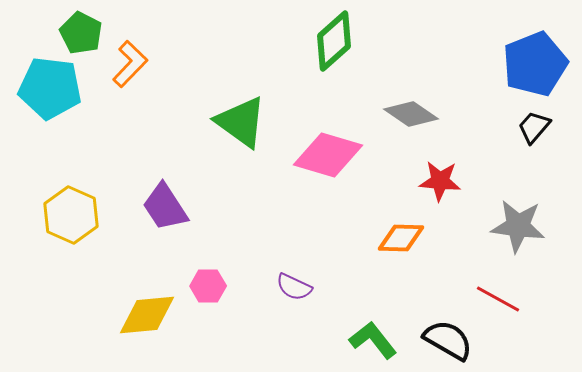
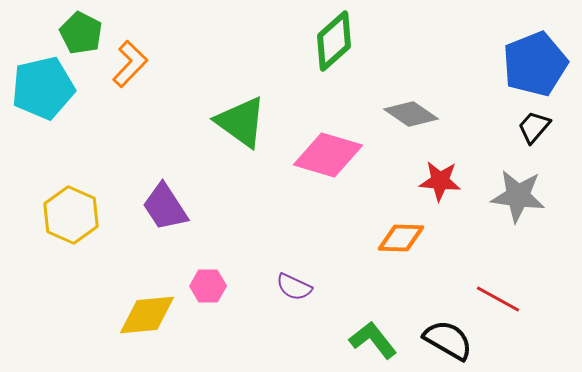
cyan pentagon: moved 7 px left; rotated 20 degrees counterclockwise
gray star: moved 30 px up
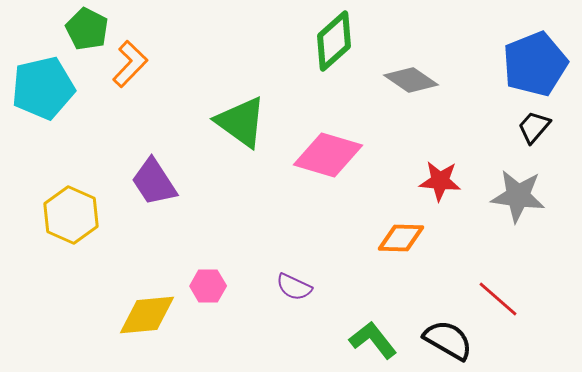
green pentagon: moved 6 px right, 4 px up
gray diamond: moved 34 px up
purple trapezoid: moved 11 px left, 25 px up
red line: rotated 12 degrees clockwise
